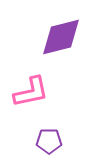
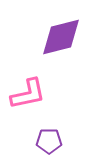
pink L-shape: moved 3 px left, 2 px down
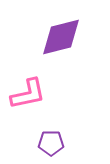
purple pentagon: moved 2 px right, 2 px down
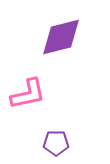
purple pentagon: moved 5 px right
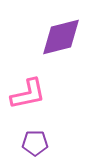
purple pentagon: moved 21 px left
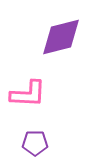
pink L-shape: rotated 15 degrees clockwise
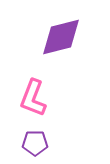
pink L-shape: moved 5 px right, 4 px down; rotated 108 degrees clockwise
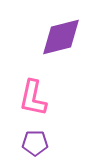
pink L-shape: rotated 9 degrees counterclockwise
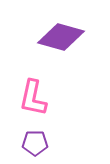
purple diamond: rotated 30 degrees clockwise
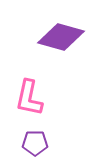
pink L-shape: moved 4 px left
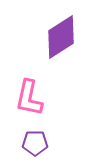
purple diamond: rotated 48 degrees counterclockwise
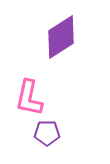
purple pentagon: moved 12 px right, 10 px up
